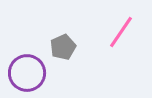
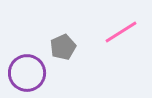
pink line: rotated 24 degrees clockwise
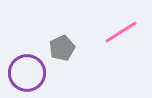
gray pentagon: moved 1 px left, 1 px down
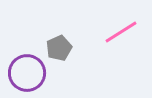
gray pentagon: moved 3 px left
